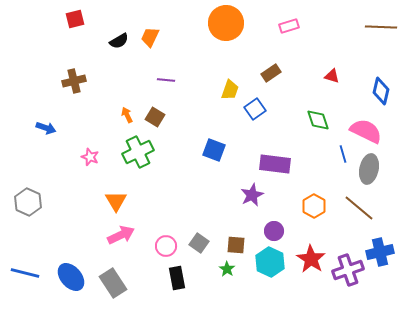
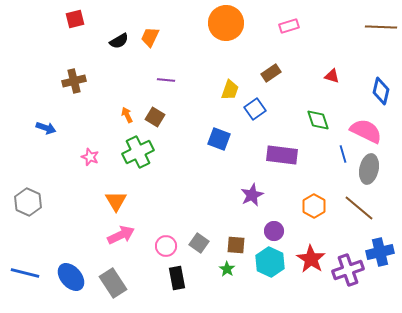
blue square at (214, 150): moved 5 px right, 11 px up
purple rectangle at (275, 164): moved 7 px right, 9 px up
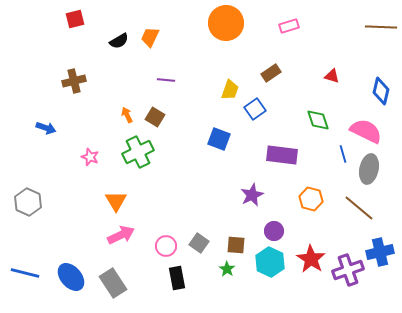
orange hexagon at (314, 206): moved 3 px left, 7 px up; rotated 15 degrees counterclockwise
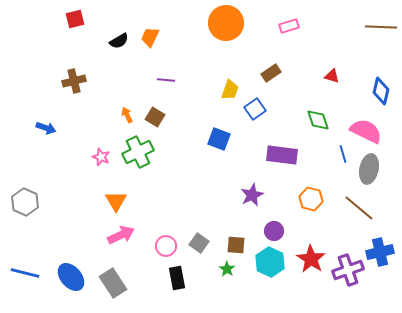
pink star at (90, 157): moved 11 px right
gray hexagon at (28, 202): moved 3 px left
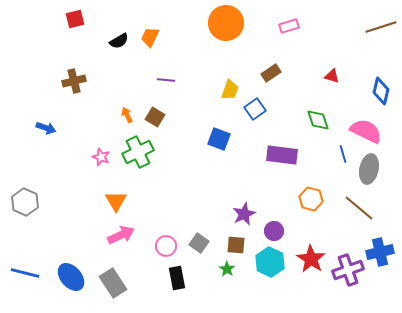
brown line at (381, 27): rotated 20 degrees counterclockwise
purple star at (252, 195): moved 8 px left, 19 px down
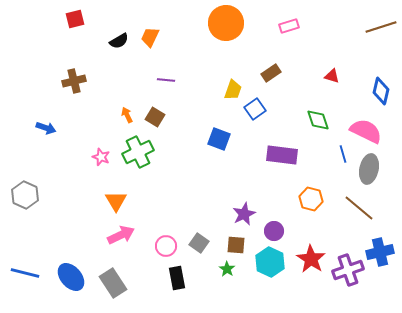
yellow trapezoid at (230, 90): moved 3 px right
gray hexagon at (25, 202): moved 7 px up
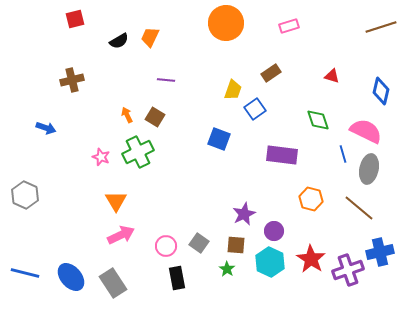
brown cross at (74, 81): moved 2 px left, 1 px up
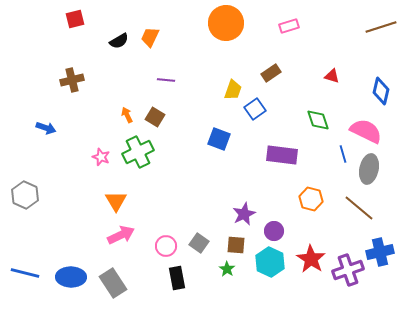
blue ellipse at (71, 277): rotated 48 degrees counterclockwise
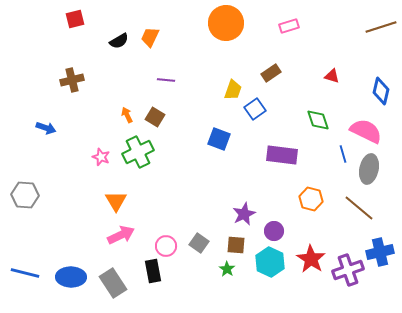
gray hexagon at (25, 195): rotated 20 degrees counterclockwise
black rectangle at (177, 278): moved 24 px left, 7 px up
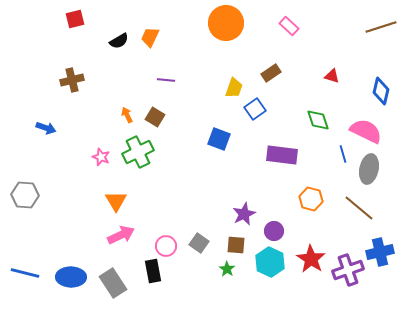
pink rectangle at (289, 26): rotated 60 degrees clockwise
yellow trapezoid at (233, 90): moved 1 px right, 2 px up
